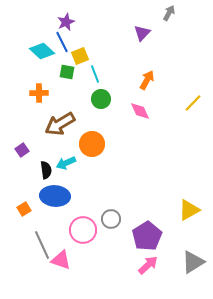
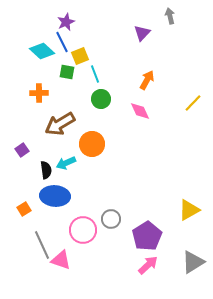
gray arrow: moved 1 px right, 3 px down; rotated 42 degrees counterclockwise
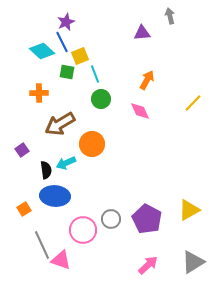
purple triangle: rotated 42 degrees clockwise
purple pentagon: moved 17 px up; rotated 12 degrees counterclockwise
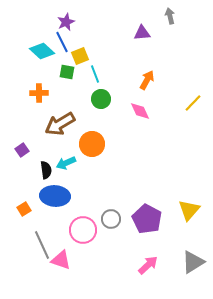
yellow triangle: rotated 20 degrees counterclockwise
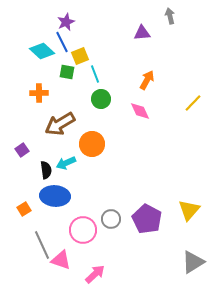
pink arrow: moved 53 px left, 9 px down
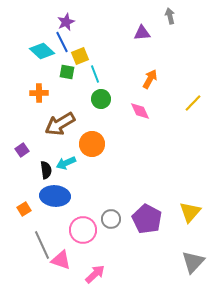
orange arrow: moved 3 px right, 1 px up
yellow triangle: moved 1 px right, 2 px down
gray triangle: rotated 15 degrees counterclockwise
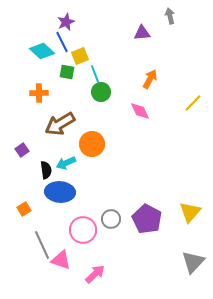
green circle: moved 7 px up
blue ellipse: moved 5 px right, 4 px up
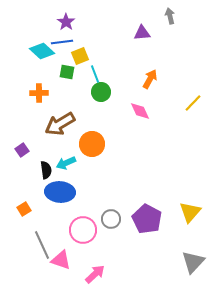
purple star: rotated 12 degrees counterclockwise
blue line: rotated 70 degrees counterclockwise
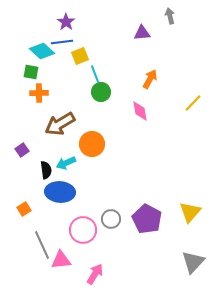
green square: moved 36 px left
pink diamond: rotated 15 degrees clockwise
pink triangle: rotated 25 degrees counterclockwise
pink arrow: rotated 15 degrees counterclockwise
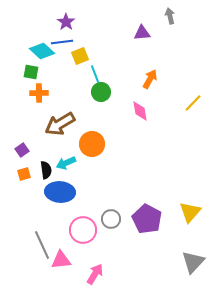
orange square: moved 35 px up; rotated 16 degrees clockwise
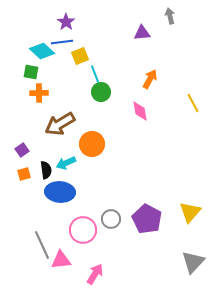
yellow line: rotated 72 degrees counterclockwise
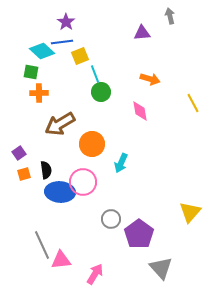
orange arrow: rotated 78 degrees clockwise
purple square: moved 3 px left, 3 px down
cyan arrow: moved 55 px right; rotated 42 degrees counterclockwise
purple pentagon: moved 8 px left, 15 px down; rotated 8 degrees clockwise
pink circle: moved 48 px up
gray triangle: moved 32 px left, 6 px down; rotated 25 degrees counterclockwise
